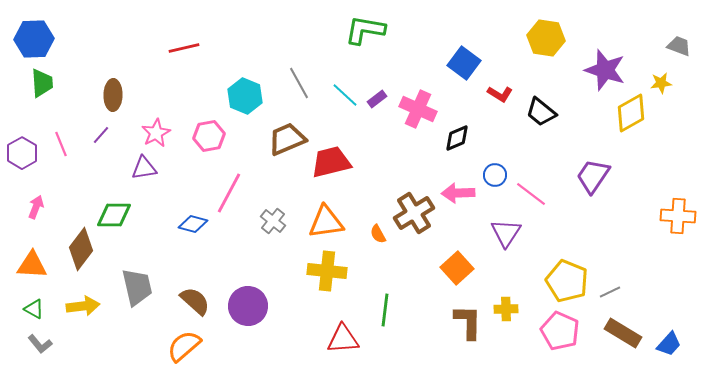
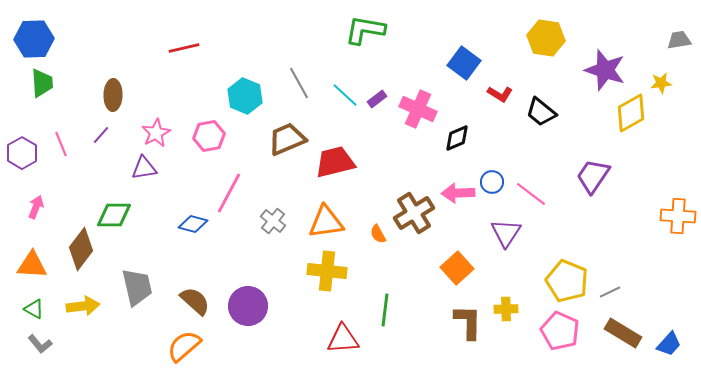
gray trapezoid at (679, 46): moved 6 px up; rotated 30 degrees counterclockwise
red trapezoid at (331, 162): moved 4 px right
blue circle at (495, 175): moved 3 px left, 7 px down
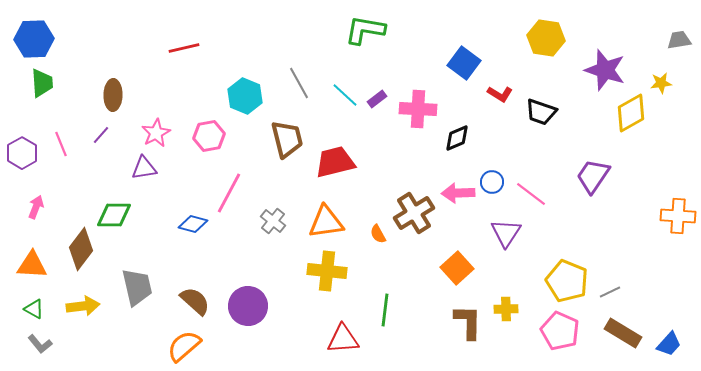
pink cross at (418, 109): rotated 21 degrees counterclockwise
black trapezoid at (541, 112): rotated 20 degrees counterclockwise
brown trapezoid at (287, 139): rotated 99 degrees clockwise
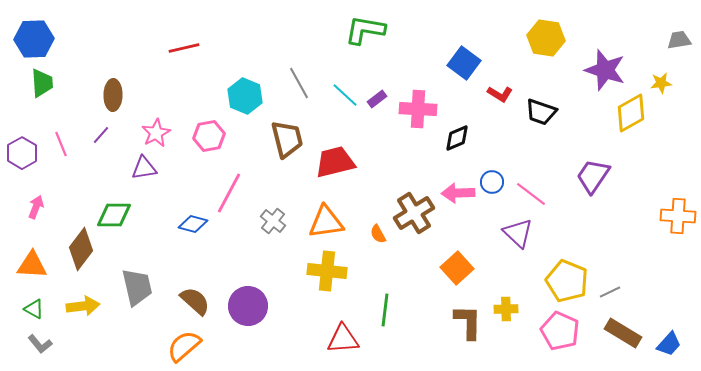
purple triangle at (506, 233): moved 12 px right; rotated 20 degrees counterclockwise
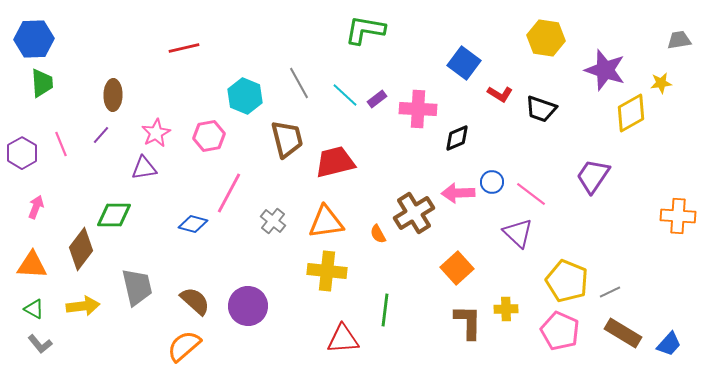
black trapezoid at (541, 112): moved 3 px up
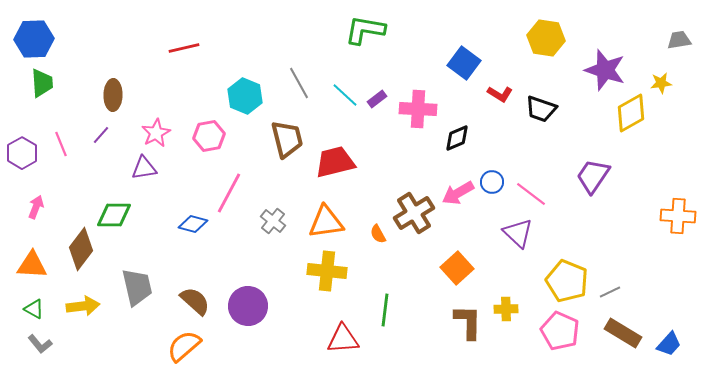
pink arrow at (458, 193): rotated 28 degrees counterclockwise
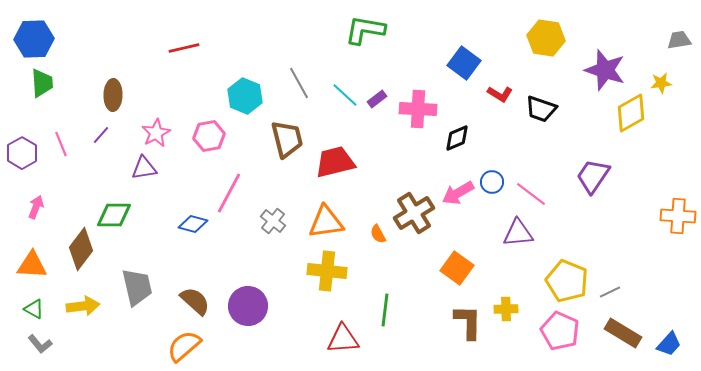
purple triangle at (518, 233): rotated 48 degrees counterclockwise
orange square at (457, 268): rotated 12 degrees counterclockwise
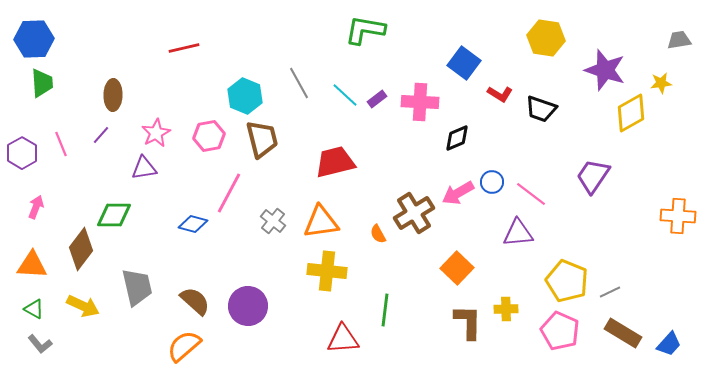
pink cross at (418, 109): moved 2 px right, 7 px up
brown trapezoid at (287, 139): moved 25 px left
orange triangle at (326, 222): moved 5 px left
orange square at (457, 268): rotated 8 degrees clockwise
yellow arrow at (83, 306): rotated 32 degrees clockwise
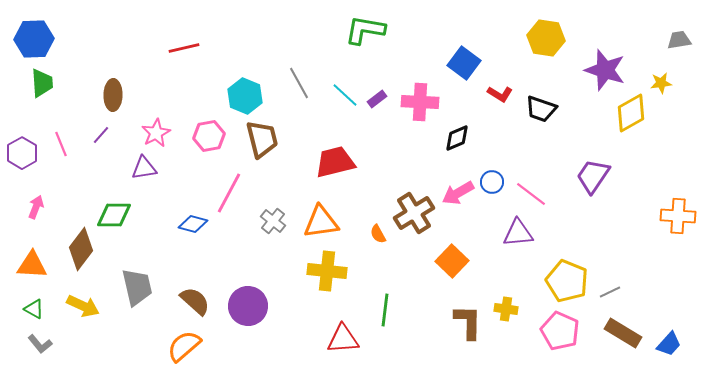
orange square at (457, 268): moved 5 px left, 7 px up
yellow cross at (506, 309): rotated 10 degrees clockwise
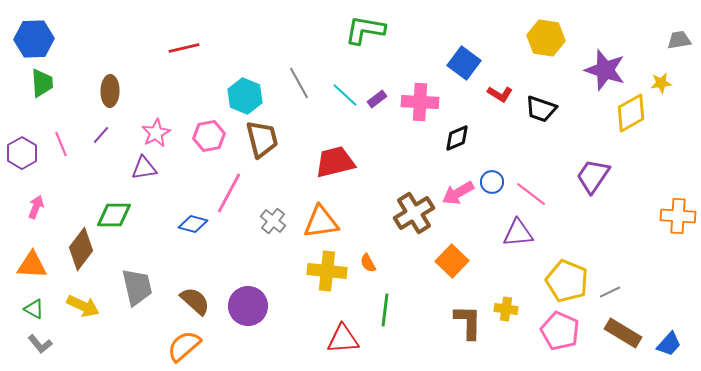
brown ellipse at (113, 95): moved 3 px left, 4 px up
orange semicircle at (378, 234): moved 10 px left, 29 px down
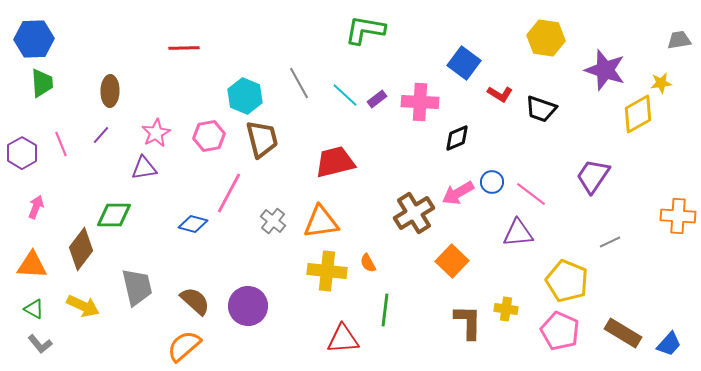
red line at (184, 48): rotated 12 degrees clockwise
yellow diamond at (631, 113): moved 7 px right, 1 px down
gray line at (610, 292): moved 50 px up
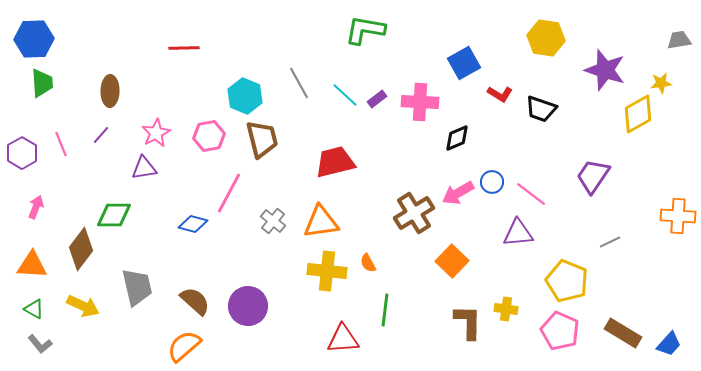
blue square at (464, 63): rotated 24 degrees clockwise
